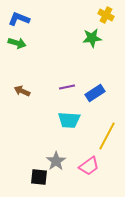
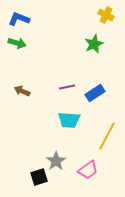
green star: moved 2 px right, 6 px down; rotated 18 degrees counterclockwise
pink trapezoid: moved 1 px left, 4 px down
black square: rotated 24 degrees counterclockwise
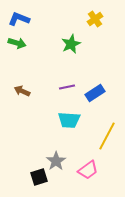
yellow cross: moved 11 px left, 4 px down; rotated 28 degrees clockwise
green star: moved 23 px left
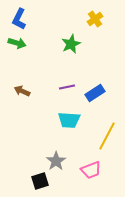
blue L-shape: rotated 85 degrees counterclockwise
pink trapezoid: moved 3 px right; rotated 15 degrees clockwise
black square: moved 1 px right, 4 px down
